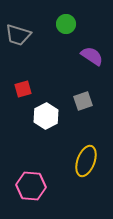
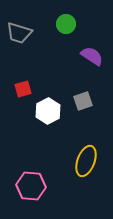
gray trapezoid: moved 1 px right, 2 px up
white hexagon: moved 2 px right, 5 px up
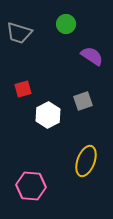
white hexagon: moved 4 px down
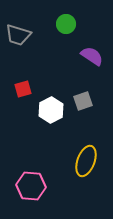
gray trapezoid: moved 1 px left, 2 px down
white hexagon: moved 3 px right, 5 px up
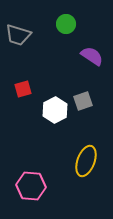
white hexagon: moved 4 px right
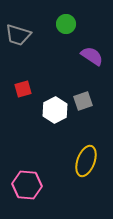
pink hexagon: moved 4 px left, 1 px up
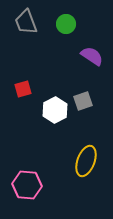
gray trapezoid: moved 8 px right, 13 px up; rotated 52 degrees clockwise
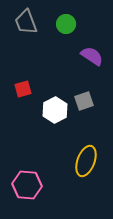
gray square: moved 1 px right
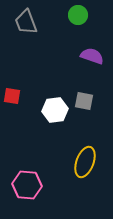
green circle: moved 12 px right, 9 px up
purple semicircle: rotated 15 degrees counterclockwise
red square: moved 11 px left, 7 px down; rotated 24 degrees clockwise
gray square: rotated 30 degrees clockwise
white hexagon: rotated 20 degrees clockwise
yellow ellipse: moved 1 px left, 1 px down
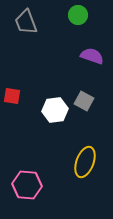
gray square: rotated 18 degrees clockwise
